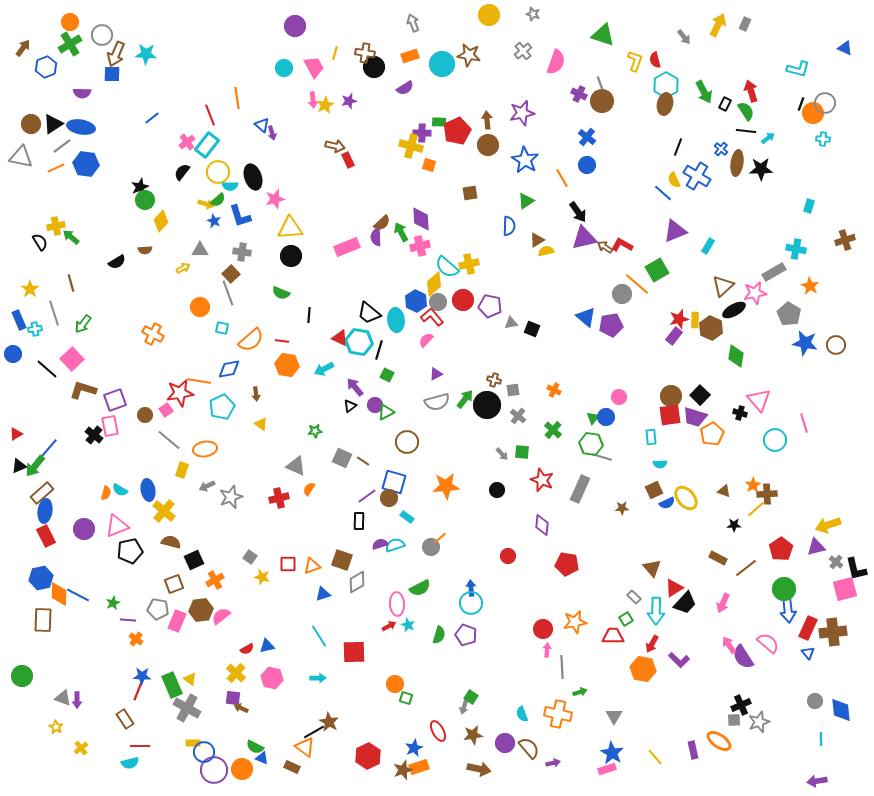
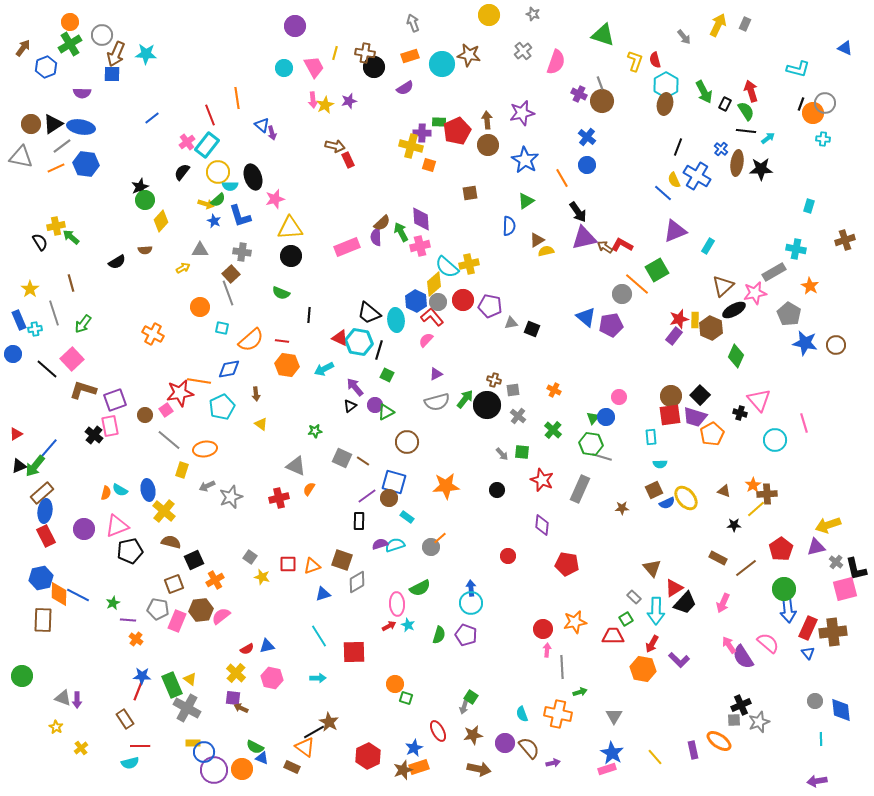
green diamond at (736, 356): rotated 15 degrees clockwise
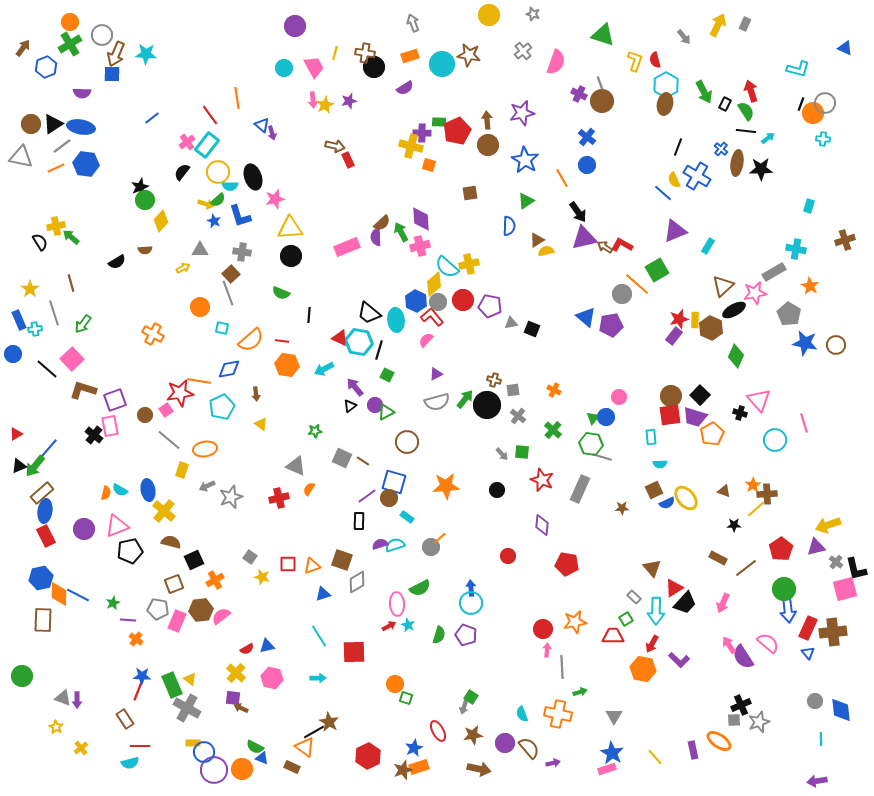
red line at (210, 115): rotated 15 degrees counterclockwise
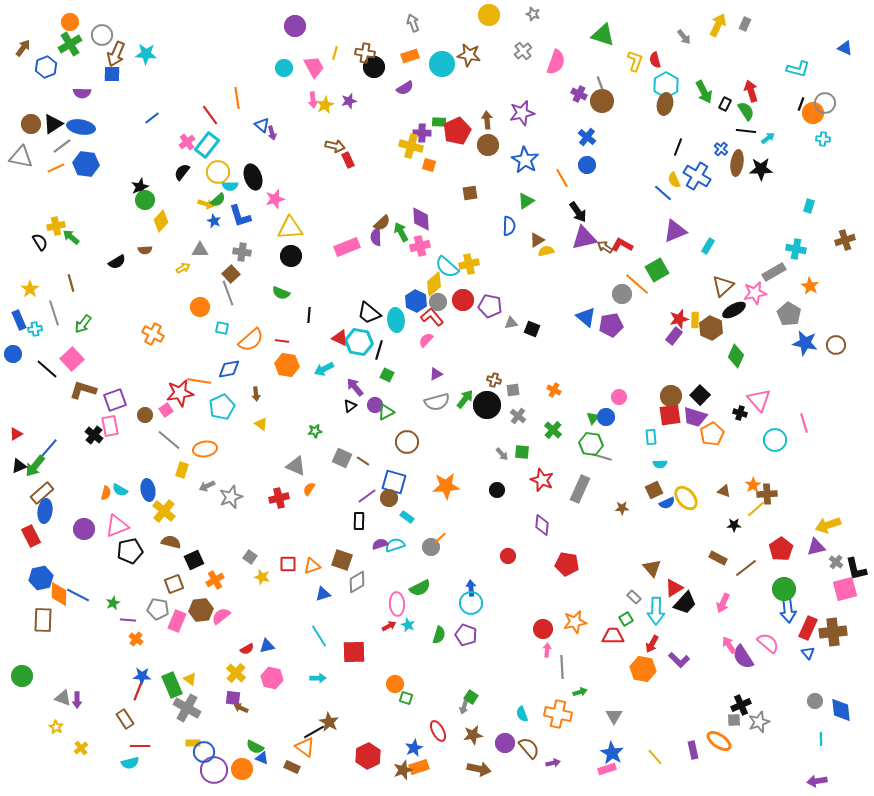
red rectangle at (46, 536): moved 15 px left
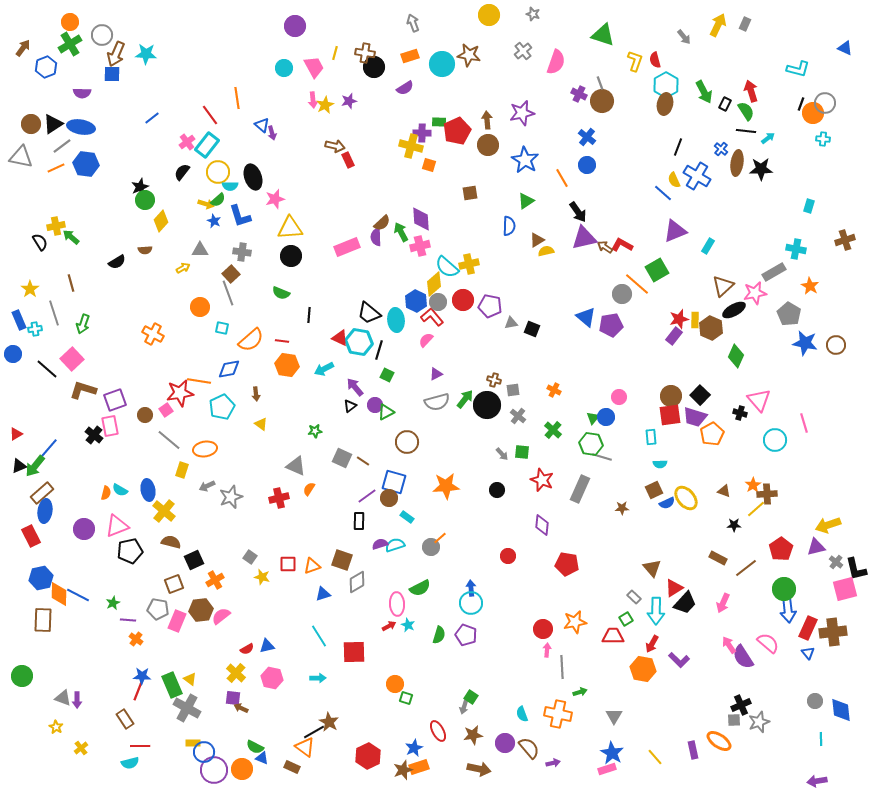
green arrow at (83, 324): rotated 18 degrees counterclockwise
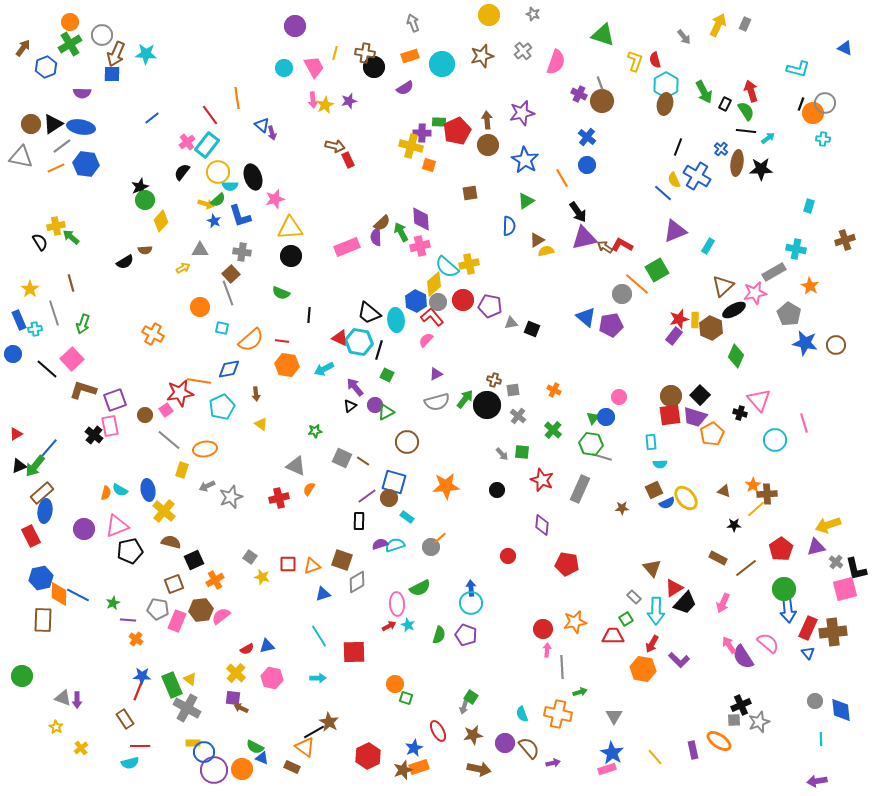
brown star at (469, 55): moved 13 px right, 1 px down; rotated 25 degrees counterclockwise
black semicircle at (117, 262): moved 8 px right
cyan rectangle at (651, 437): moved 5 px down
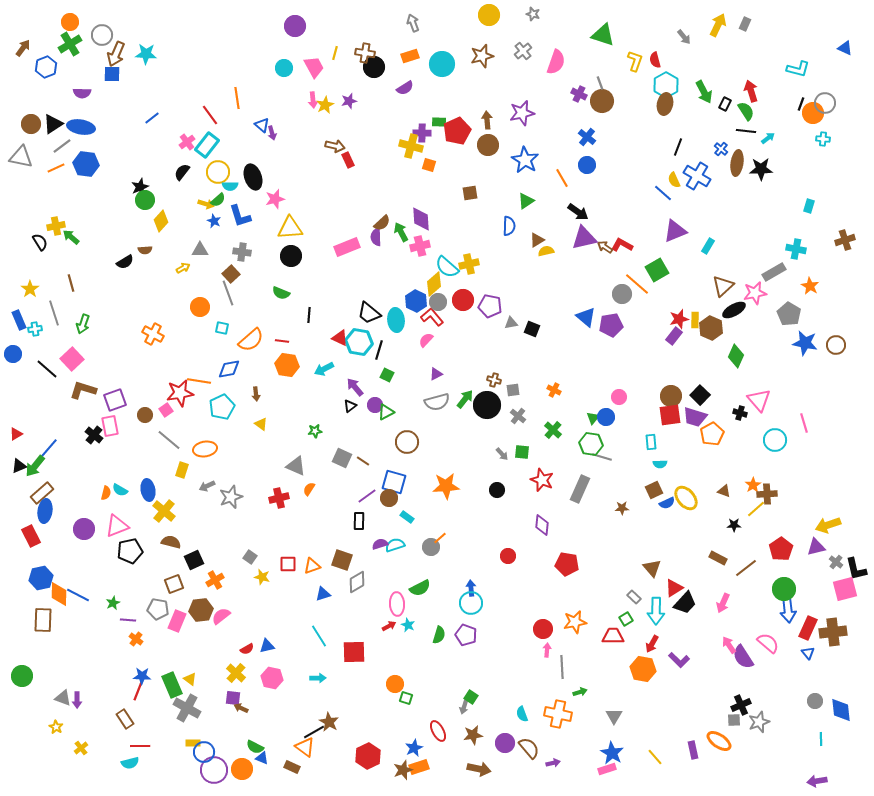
black arrow at (578, 212): rotated 20 degrees counterclockwise
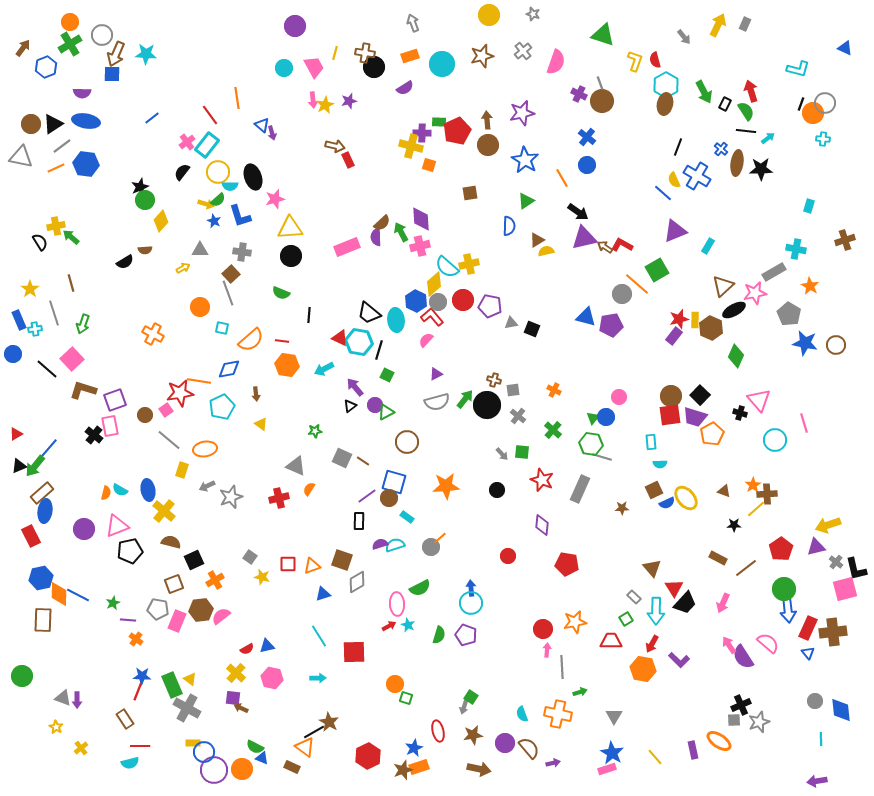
blue ellipse at (81, 127): moved 5 px right, 6 px up
blue triangle at (586, 317): rotated 25 degrees counterclockwise
red triangle at (674, 588): rotated 30 degrees counterclockwise
red trapezoid at (613, 636): moved 2 px left, 5 px down
red ellipse at (438, 731): rotated 15 degrees clockwise
